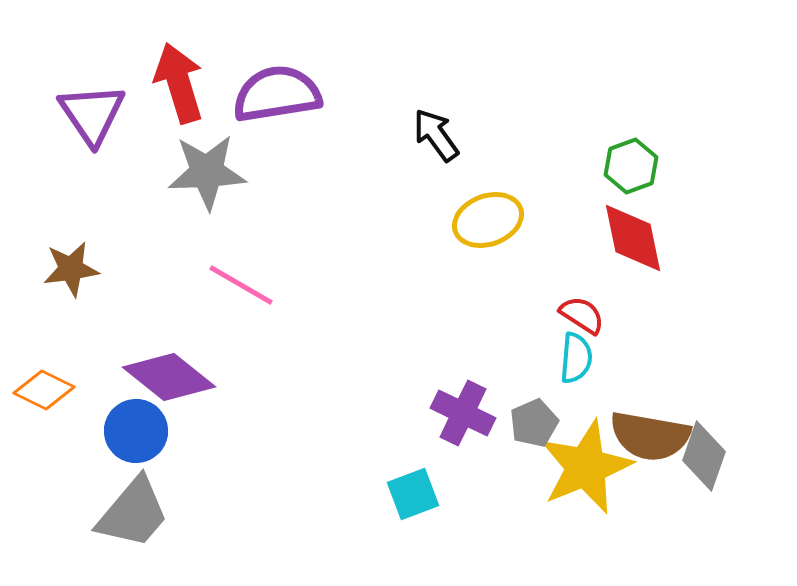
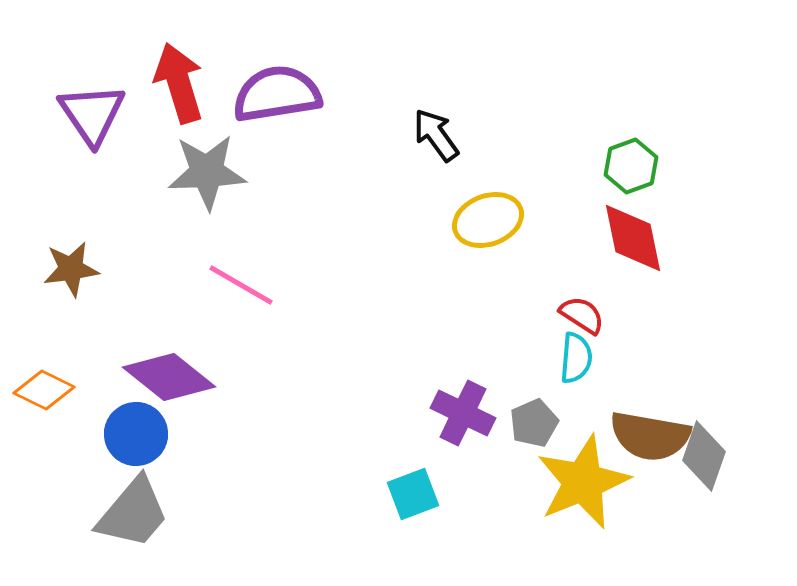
blue circle: moved 3 px down
yellow star: moved 3 px left, 15 px down
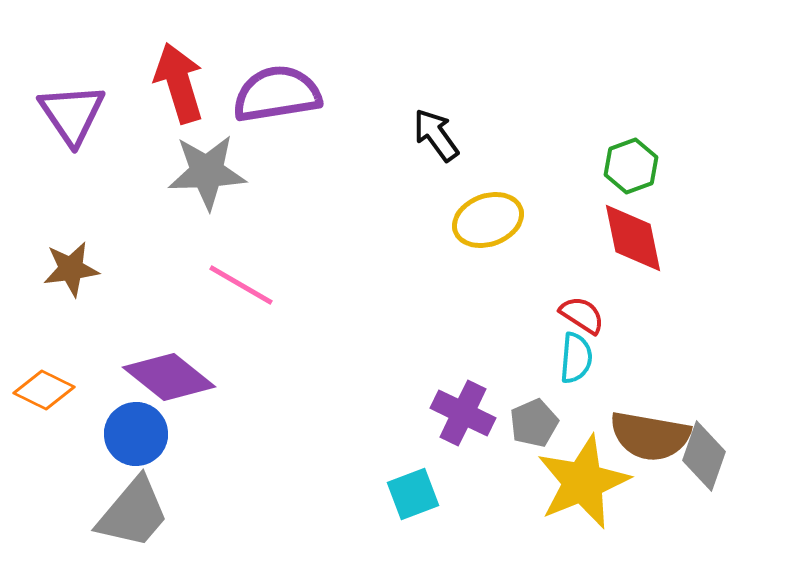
purple triangle: moved 20 px left
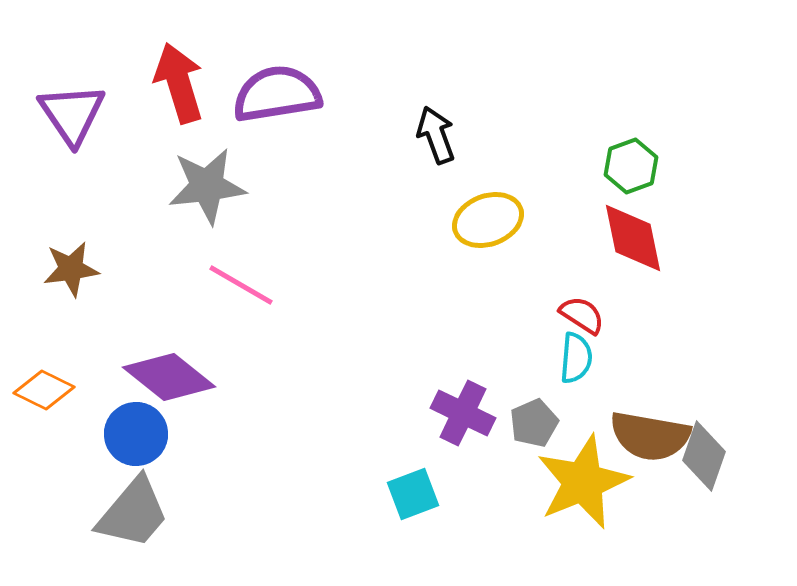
black arrow: rotated 16 degrees clockwise
gray star: moved 14 px down; rotated 4 degrees counterclockwise
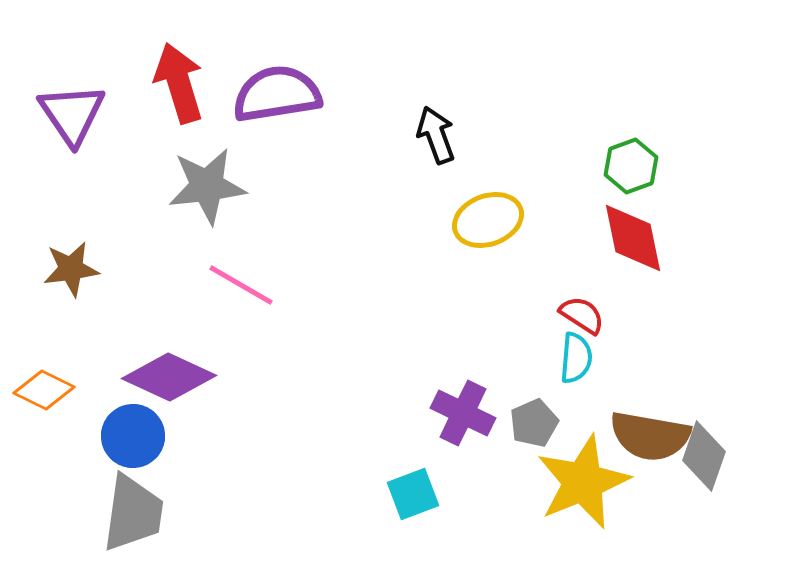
purple diamond: rotated 14 degrees counterclockwise
blue circle: moved 3 px left, 2 px down
gray trapezoid: rotated 32 degrees counterclockwise
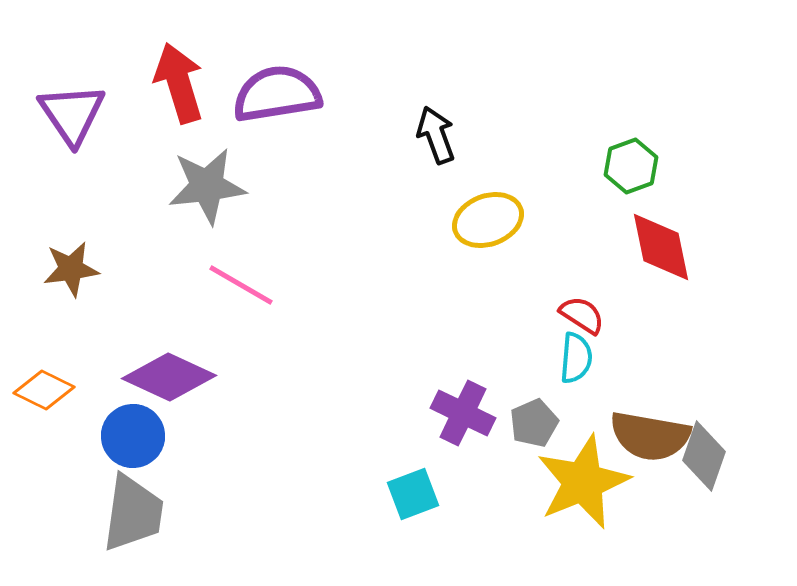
red diamond: moved 28 px right, 9 px down
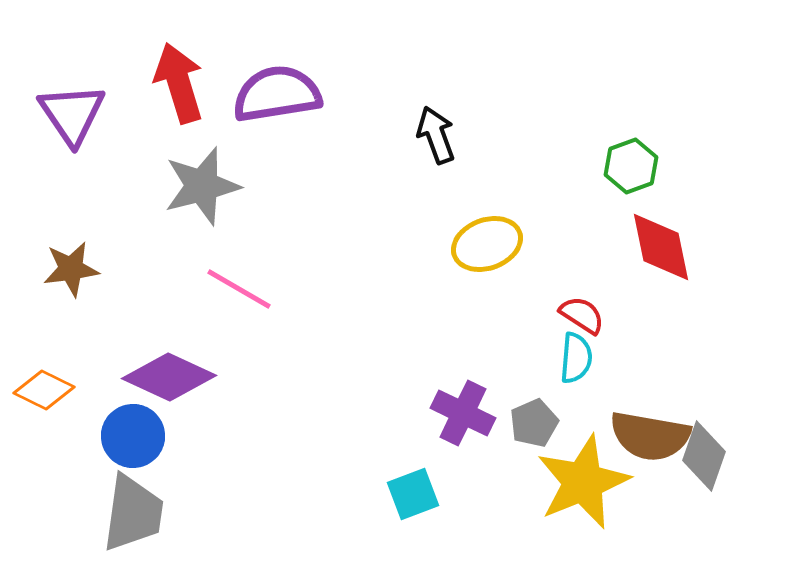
gray star: moved 5 px left; rotated 8 degrees counterclockwise
yellow ellipse: moved 1 px left, 24 px down
pink line: moved 2 px left, 4 px down
